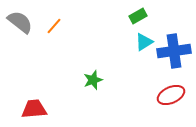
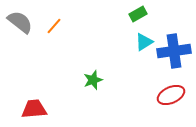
green rectangle: moved 2 px up
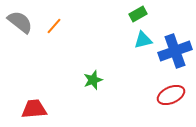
cyan triangle: moved 1 px left, 2 px up; rotated 18 degrees clockwise
blue cross: moved 1 px right; rotated 12 degrees counterclockwise
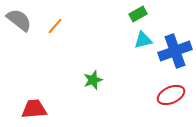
gray semicircle: moved 1 px left, 2 px up
orange line: moved 1 px right
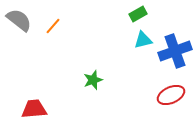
orange line: moved 2 px left
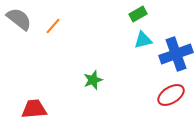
gray semicircle: moved 1 px up
blue cross: moved 1 px right, 3 px down
red ellipse: rotated 8 degrees counterclockwise
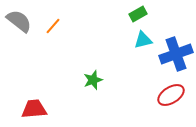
gray semicircle: moved 2 px down
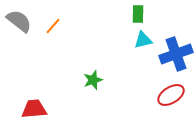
green rectangle: rotated 60 degrees counterclockwise
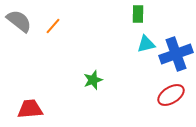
cyan triangle: moved 3 px right, 4 px down
red trapezoid: moved 4 px left
